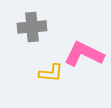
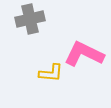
gray cross: moved 2 px left, 8 px up; rotated 8 degrees counterclockwise
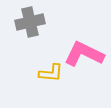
gray cross: moved 3 px down
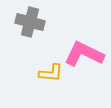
gray cross: rotated 28 degrees clockwise
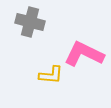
yellow L-shape: moved 2 px down
